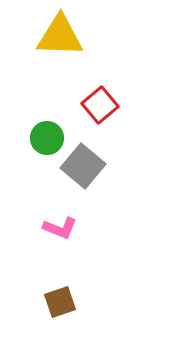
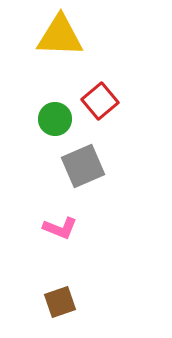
red square: moved 4 px up
green circle: moved 8 px right, 19 px up
gray square: rotated 27 degrees clockwise
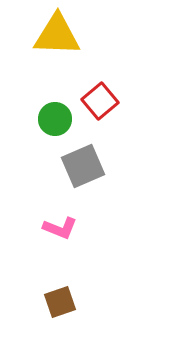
yellow triangle: moved 3 px left, 1 px up
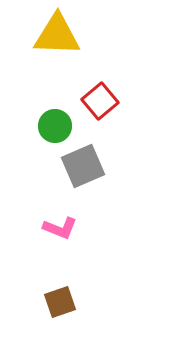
green circle: moved 7 px down
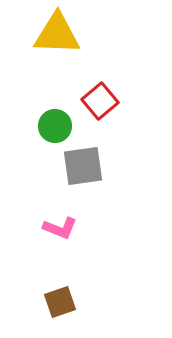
yellow triangle: moved 1 px up
gray square: rotated 15 degrees clockwise
